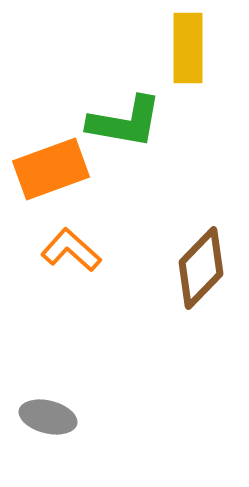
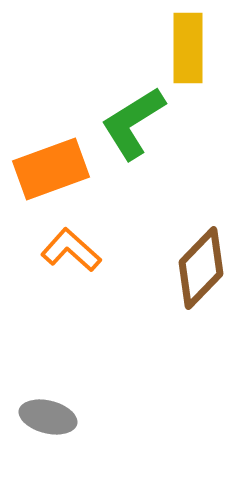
green L-shape: moved 8 px right, 1 px down; rotated 138 degrees clockwise
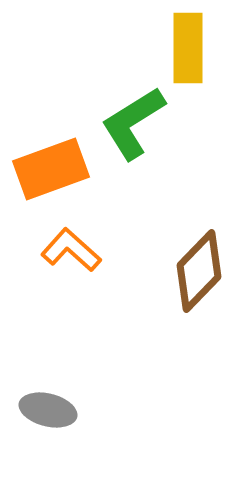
brown diamond: moved 2 px left, 3 px down
gray ellipse: moved 7 px up
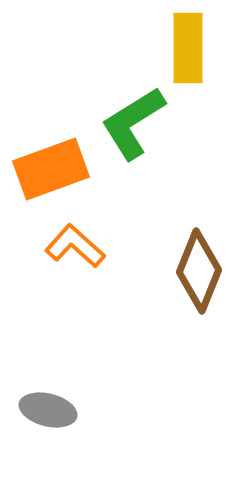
orange L-shape: moved 4 px right, 4 px up
brown diamond: rotated 22 degrees counterclockwise
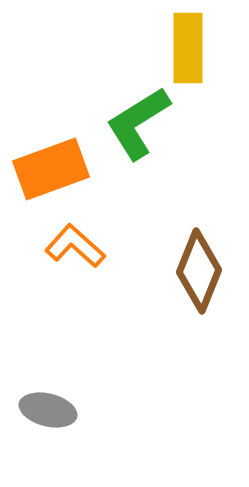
green L-shape: moved 5 px right
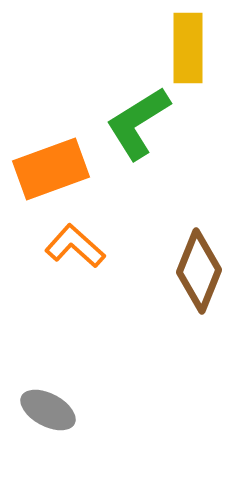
gray ellipse: rotated 14 degrees clockwise
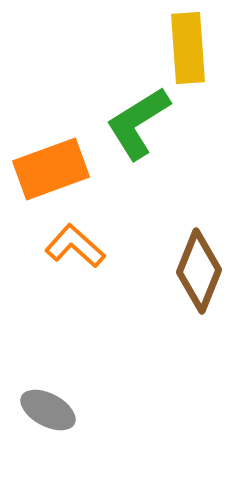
yellow rectangle: rotated 4 degrees counterclockwise
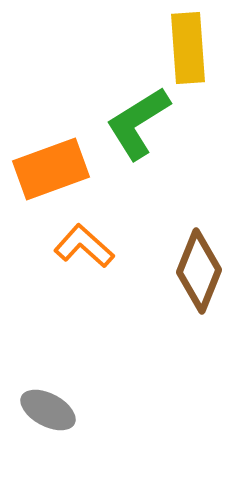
orange L-shape: moved 9 px right
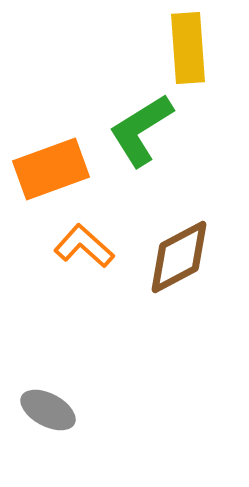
green L-shape: moved 3 px right, 7 px down
brown diamond: moved 20 px left, 14 px up; rotated 40 degrees clockwise
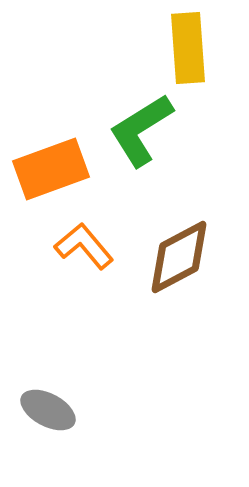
orange L-shape: rotated 8 degrees clockwise
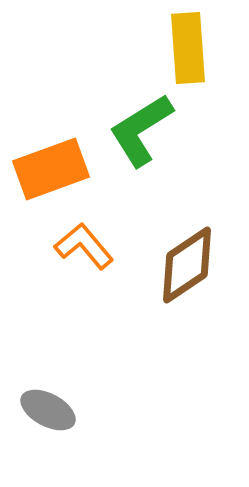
brown diamond: moved 8 px right, 8 px down; rotated 6 degrees counterclockwise
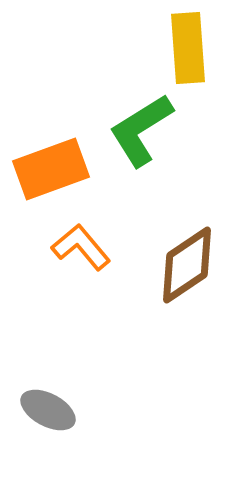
orange L-shape: moved 3 px left, 1 px down
